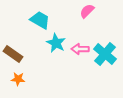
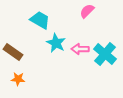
brown rectangle: moved 2 px up
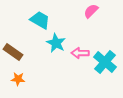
pink semicircle: moved 4 px right
pink arrow: moved 4 px down
cyan cross: moved 8 px down
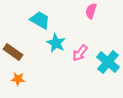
pink semicircle: rotated 28 degrees counterclockwise
pink arrow: rotated 54 degrees counterclockwise
cyan cross: moved 3 px right
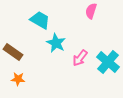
pink arrow: moved 5 px down
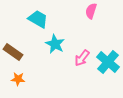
cyan trapezoid: moved 2 px left, 1 px up
cyan star: moved 1 px left, 1 px down
pink arrow: moved 2 px right
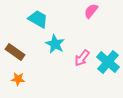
pink semicircle: rotated 21 degrees clockwise
brown rectangle: moved 2 px right
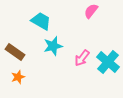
cyan trapezoid: moved 3 px right, 2 px down
cyan star: moved 2 px left, 2 px down; rotated 30 degrees clockwise
orange star: moved 2 px up; rotated 24 degrees counterclockwise
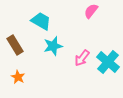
brown rectangle: moved 7 px up; rotated 24 degrees clockwise
orange star: rotated 24 degrees counterclockwise
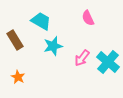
pink semicircle: moved 3 px left, 7 px down; rotated 63 degrees counterclockwise
brown rectangle: moved 5 px up
